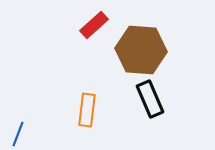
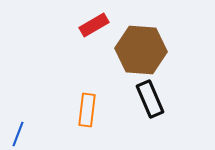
red rectangle: rotated 12 degrees clockwise
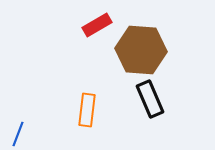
red rectangle: moved 3 px right
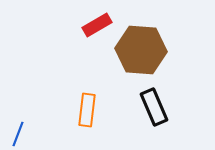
black rectangle: moved 4 px right, 8 px down
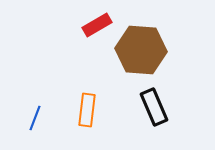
blue line: moved 17 px right, 16 px up
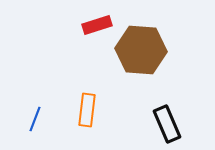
red rectangle: rotated 12 degrees clockwise
black rectangle: moved 13 px right, 17 px down
blue line: moved 1 px down
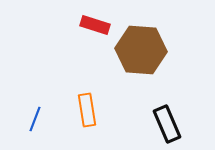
red rectangle: moved 2 px left; rotated 36 degrees clockwise
orange rectangle: rotated 16 degrees counterclockwise
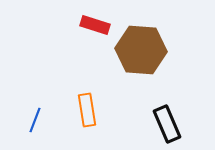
blue line: moved 1 px down
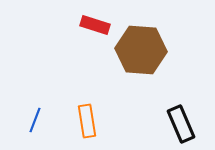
orange rectangle: moved 11 px down
black rectangle: moved 14 px right
